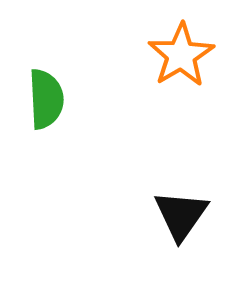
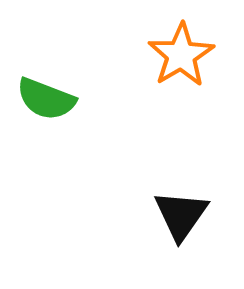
green semicircle: rotated 114 degrees clockwise
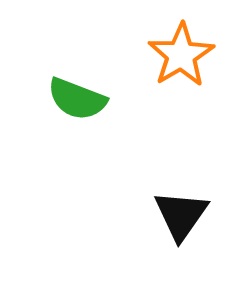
green semicircle: moved 31 px right
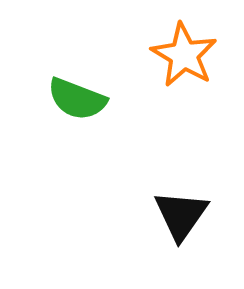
orange star: moved 3 px right; rotated 10 degrees counterclockwise
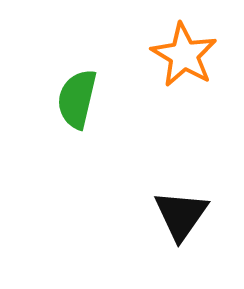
green semicircle: rotated 82 degrees clockwise
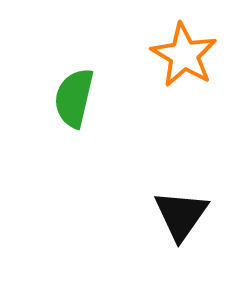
green semicircle: moved 3 px left, 1 px up
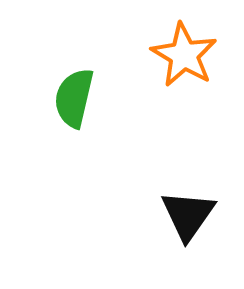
black triangle: moved 7 px right
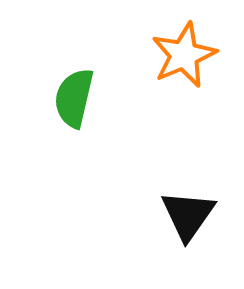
orange star: rotated 18 degrees clockwise
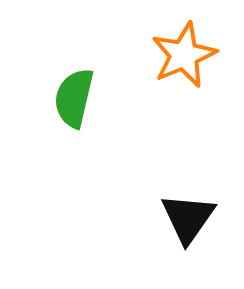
black triangle: moved 3 px down
